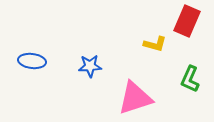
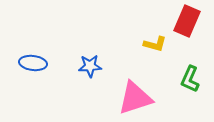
blue ellipse: moved 1 px right, 2 px down
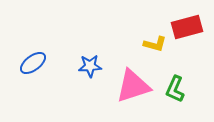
red rectangle: moved 6 px down; rotated 52 degrees clockwise
blue ellipse: rotated 44 degrees counterclockwise
green L-shape: moved 15 px left, 10 px down
pink triangle: moved 2 px left, 12 px up
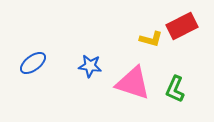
red rectangle: moved 5 px left, 1 px up; rotated 12 degrees counterclockwise
yellow L-shape: moved 4 px left, 5 px up
blue star: rotated 10 degrees clockwise
pink triangle: moved 3 px up; rotated 36 degrees clockwise
